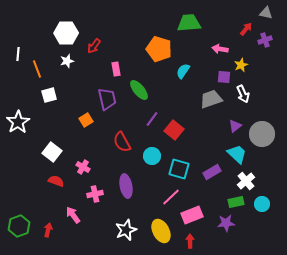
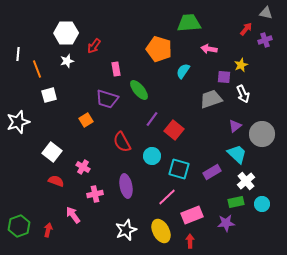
pink arrow at (220, 49): moved 11 px left
purple trapezoid at (107, 99): rotated 120 degrees clockwise
white star at (18, 122): rotated 15 degrees clockwise
pink line at (171, 197): moved 4 px left
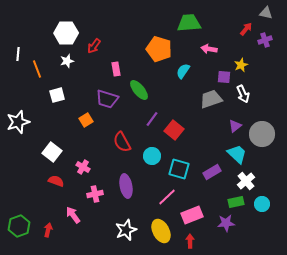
white square at (49, 95): moved 8 px right
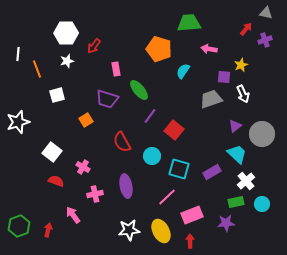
purple line at (152, 119): moved 2 px left, 3 px up
white star at (126, 230): moved 3 px right; rotated 15 degrees clockwise
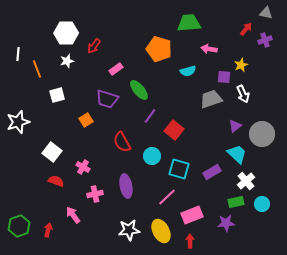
pink rectangle at (116, 69): rotated 64 degrees clockwise
cyan semicircle at (183, 71): moved 5 px right; rotated 140 degrees counterclockwise
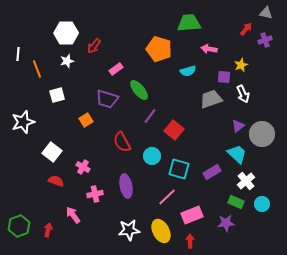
white star at (18, 122): moved 5 px right
purple triangle at (235, 126): moved 3 px right
green rectangle at (236, 202): rotated 35 degrees clockwise
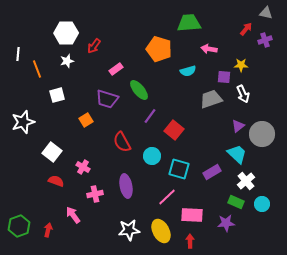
yellow star at (241, 65): rotated 24 degrees clockwise
pink rectangle at (192, 215): rotated 25 degrees clockwise
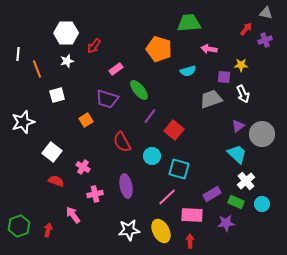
purple rectangle at (212, 172): moved 22 px down
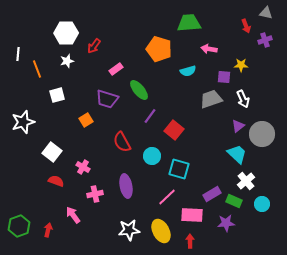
red arrow at (246, 29): moved 3 px up; rotated 120 degrees clockwise
white arrow at (243, 94): moved 5 px down
green rectangle at (236, 202): moved 2 px left, 1 px up
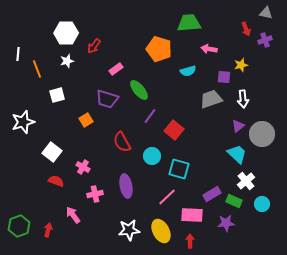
red arrow at (246, 26): moved 3 px down
yellow star at (241, 65): rotated 16 degrees counterclockwise
white arrow at (243, 99): rotated 18 degrees clockwise
